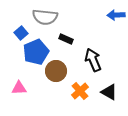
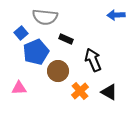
brown circle: moved 2 px right
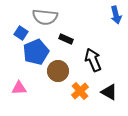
blue arrow: rotated 102 degrees counterclockwise
blue square: rotated 16 degrees counterclockwise
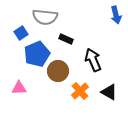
blue square: rotated 24 degrees clockwise
blue pentagon: moved 1 px right, 2 px down
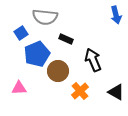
black triangle: moved 7 px right
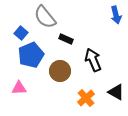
gray semicircle: rotated 45 degrees clockwise
blue square: rotated 16 degrees counterclockwise
blue pentagon: moved 6 px left, 1 px down
brown circle: moved 2 px right
orange cross: moved 6 px right, 7 px down
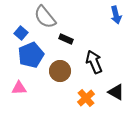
black arrow: moved 1 px right, 2 px down
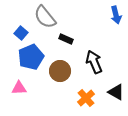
blue pentagon: moved 2 px down
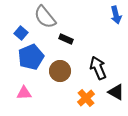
black arrow: moved 4 px right, 6 px down
pink triangle: moved 5 px right, 5 px down
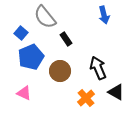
blue arrow: moved 12 px left
black rectangle: rotated 32 degrees clockwise
pink triangle: rotated 28 degrees clockwise
